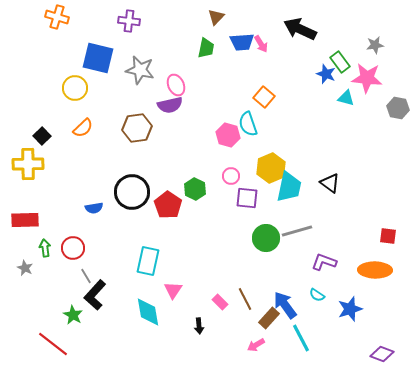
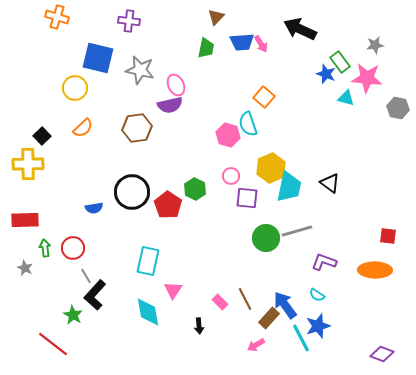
blue star at (350, 309): moved 32 px left, 17 px down
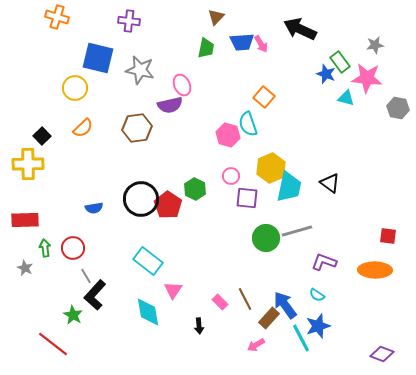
pink ellipse at (176, 85): moved 6 px right
black circle at (132, 192): moved 9 px right, 7 px down
cyan rectangle at (148, 261): rotated 64 degrees counterclockwise
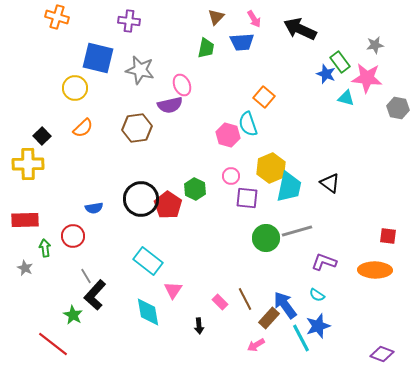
pink arrow at (261, 44): moved 7 px left, 25 px up
red circle at (73, 248): moved 12 px up
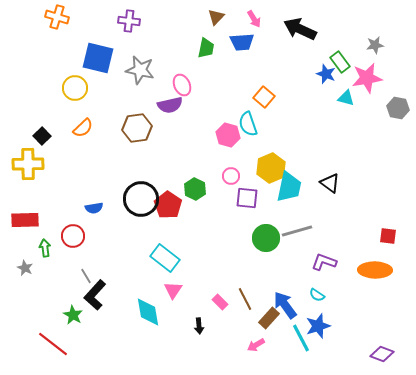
pink star at (367, 78): rotated 16 degrees counterclockwise
cyan rectangle at (148, 261): moved 17 px right, 3 px up
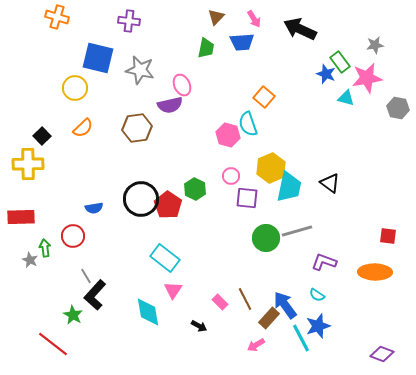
red rectangle at (25, 220): moved 4 px left, 3 px up
gray star at (25, 268): moved 5 px right, 8 px up
orange ellipse at (375, 270): moved 2 px down
black arrow at (199, 326): rotated 56 degrees counterclockwise
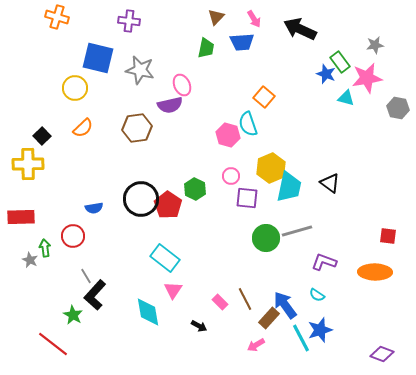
blue star at (318, 326): moved 2 px right, 4 px down
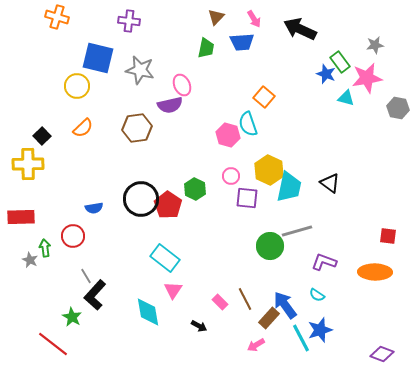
yellow circle at (75, 88): moved 2 px right, 2 px up
yellow hexagon at (271, 168): moved 2 px left, 2 px down; rotated 12 degrees counterclockwise
green circle at (266, 238): moved 4 px right, 8 px down
green star at (73, 315): moved 1 px left, 2 px down
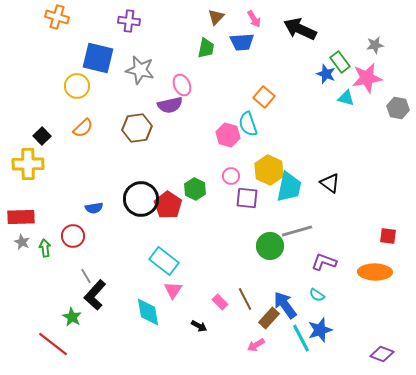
cyan rectangle at (165, 258): moved 1 px left, 3 px down
gray star at (30, 260): moved 8 px left, 18 px up
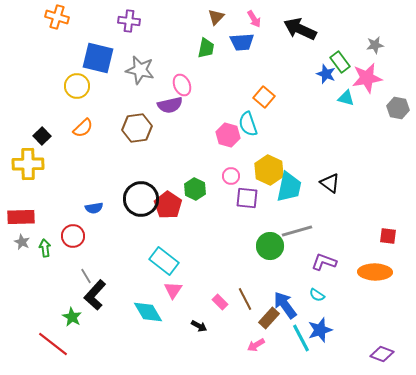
cyan diamond at (148, 312): rotated 20 degrees counterclockwise
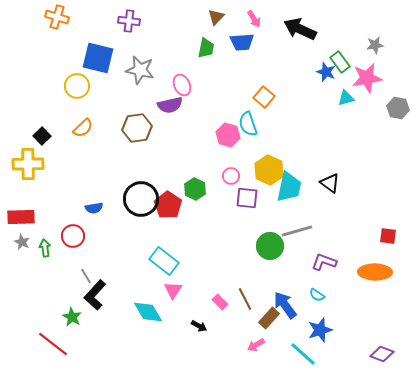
blue star at (326, 74): moved 2 px up
cyan triangle at (346, 98): rotated 30 degrees counterclockwise
cyan line at (301, 338): moved 2 px right, 16 px down; rotated 20 degrees counterclockwise
